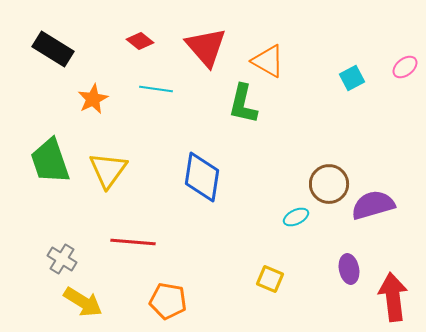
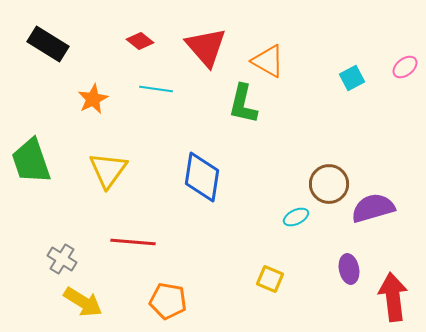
black rectangle: moved 5 px left, 5 px up
green trapezoid: moved 19 px left
purple semicircle: moved 3 px down
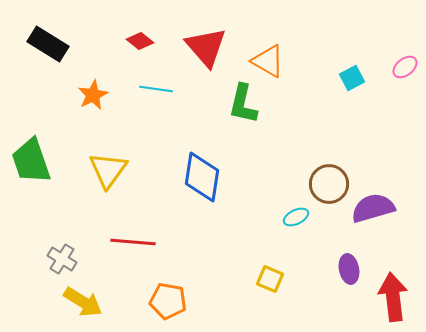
orange star: moved 4 px up
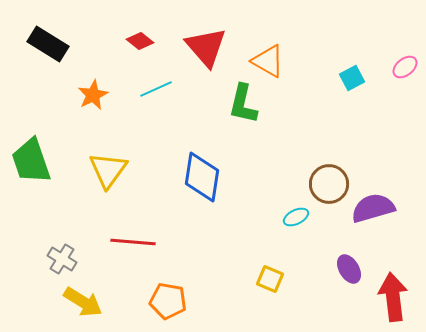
cyan line: rotated 32 degrees counterclockwise
purple ellipse: rotated 20 degrees counterclockwise
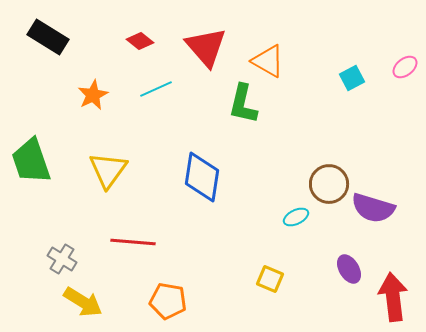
black rectangle: moved 7 px up
purple semicircle: rotated 147 degrees counterclockwise
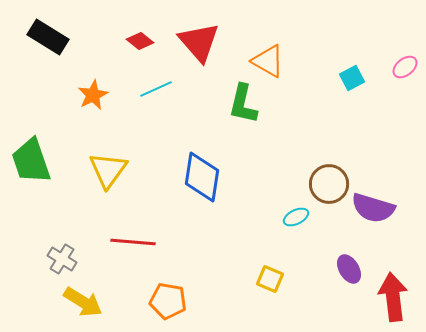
red triangle: moved 7 px left, 5 px up
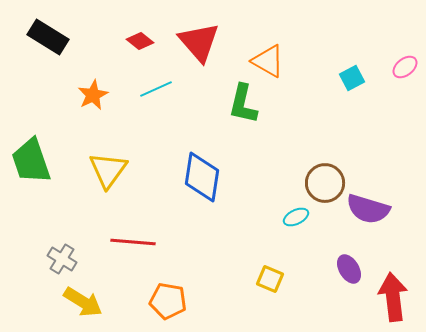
brown circle: moved 4 px left, 1 px up
purple semicircle: moved 5 px left, 1 px down
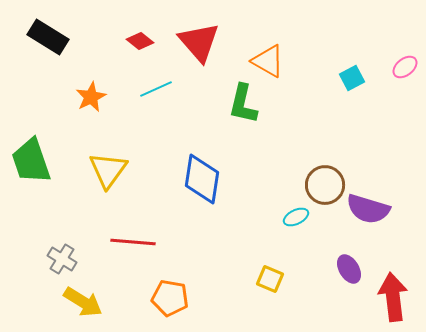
orange star: moved 2 px left, 2 px down
blue diamond: moved 2 px down
brown circle: moved 2 px down
orange pentagon: moved 2 px right, 3 px up
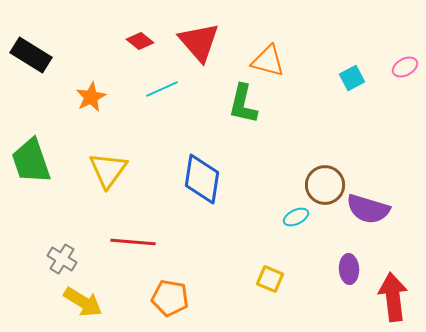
black rectangle: moved 17 px left, 18 px down
orange triangle: rotated 15 degrees counterclockwise
pink ellipse: rotated 10 degrees clockwise
cyan line: moved 6 px right
purple ellipse: rotated 28 degrees clockwise
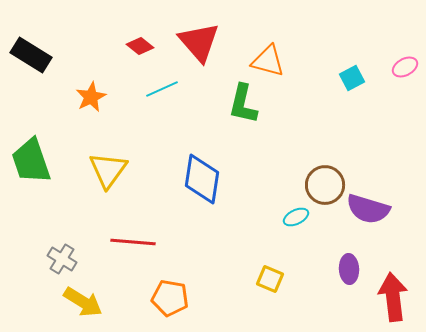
red diamond: moved 5 px down
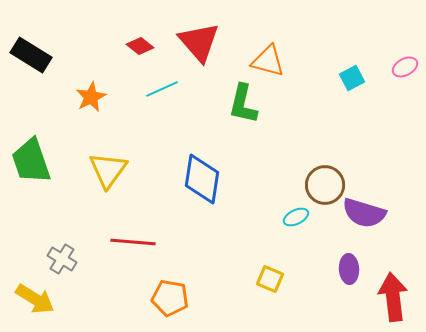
purple semicircle: moved 4 px left, 4 px down
yellow arrow: moved 48 px left, 3 px up
